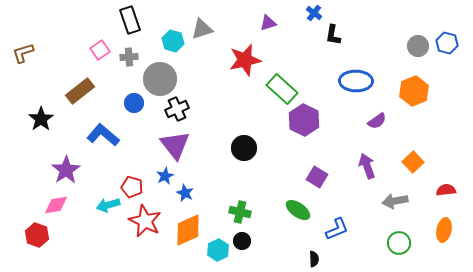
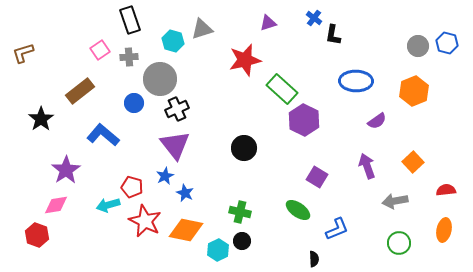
blue cross at (314, 13): moved 5 px down
orange diamond at (188, 230): moved 2 px left; rotated 36 degrees clockwise
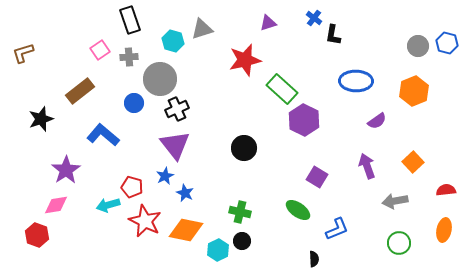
black star at (41, 119): rotated 15 degrees clockwise
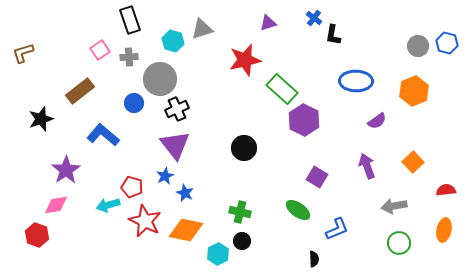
gray arrow at (395, 201): moved 1 px left, 5 px down
cyan hexagon at (218, 250): moved 4 px down
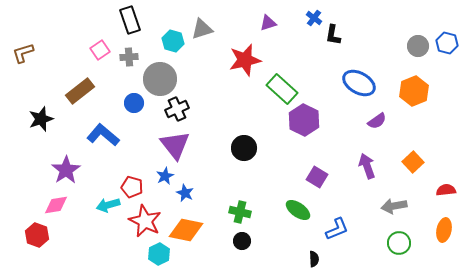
blue ellipse at (356, 81): moved 3 px right, 2 px down; rotated 28 degrees clockwise
cyan hexagon at (218, 254): moved 59 px left
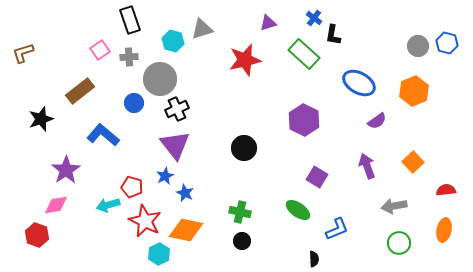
green rectangle at (282, 89): moved 22 px right, 35 px up
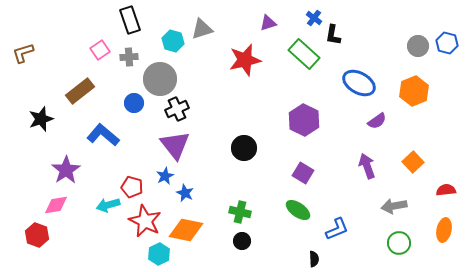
purple square at (317, 177): moved 14 px left, 4 px up
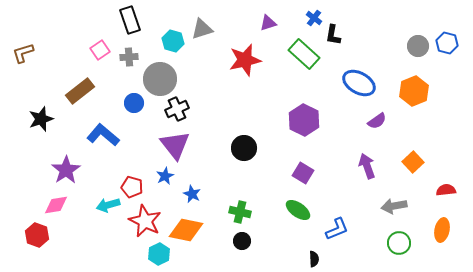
blue star at (185, 193): moved 7 px right, 1 px down
orange ellipse at (444, 230): moved 2 px left
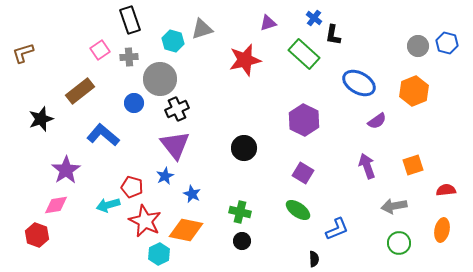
orange square at (413, 162): moved 3 px down; rotated 25 degrees clockwise
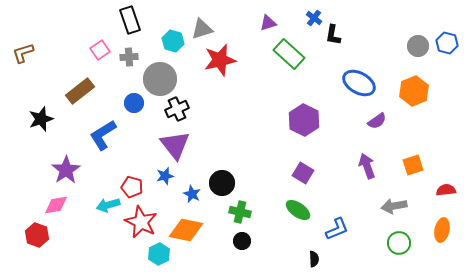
green rectangle at (304, 54): moved 15 px left
red star at (245, 60): moved 25 px left
blue L-shape at (103, 135): rotated 72 degrees counterclockwise
black circle at (244, 148): moved 22 px left, 35 px down
blue star at (165, 176): rotated 12 degrees clockwise
red star at (145, 221): moved 4 px left, 1 px down
